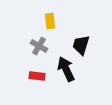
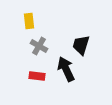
yellow rectangle: moved 21 px left
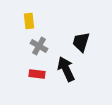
black trapezoid: moved 3 px up
red rectangle: moved 2 px up
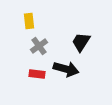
black trapezoid: rotated 15 degrees clockwise
gray cross: rotated 24 degrees clockwise
black arrow: rotated 130 degrees clockwise
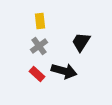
yellow rectangle: moved 11 px right
black arrow: moved 2 px left, 2 px down
red rectangle: rotated 35 degrees clockwise
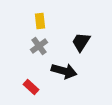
red rectangle: moved 6 px left, 13 px down
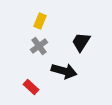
yellow rectangle: rotated 28 degrees clockwise
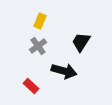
gray cross: moved 1 px left
red rectangle: moved 1 px up
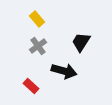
yellow rectangle: moved 3 px left, 2 px up; rotated 63 degrees counterclockwise
